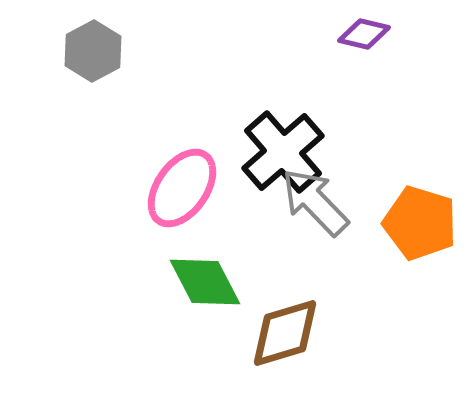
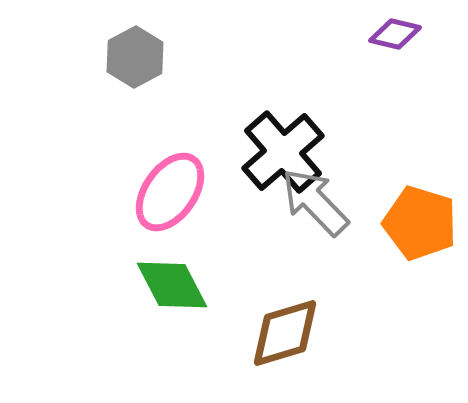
purple diamond: moved 31 px right
gray hexagon: moved 42 px right, 6 px down
pink ellipse: moved 12 px left, 4 px down
green diamond: moved 33 px left, 3 px down
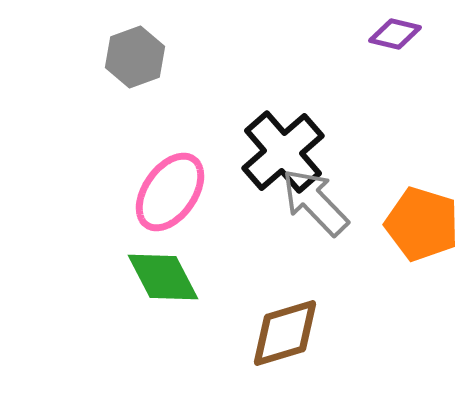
gray hexagon: rotated 8 degrees clockwise
orange pentagon: moved 2 px right, 1 px down
green diamond: moved 9 px left, 8 px up
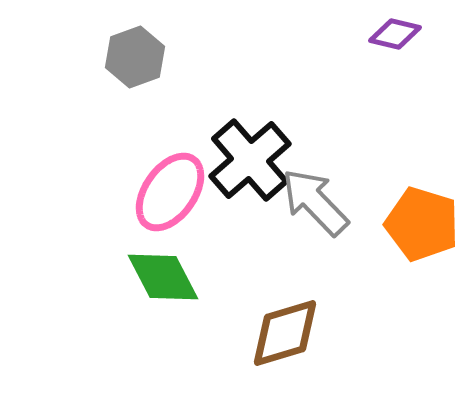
black cross: moved 33 px left, 8 px down
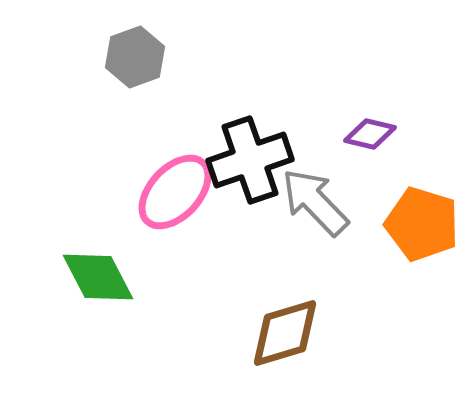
purple diamond: moved 25 px left, 100 px down
black cross: rotated 22 degrees clockwise
pink ellipse: moved 5 px right; rotated 8 degrees clockwise
green diamond: moved 65 px left
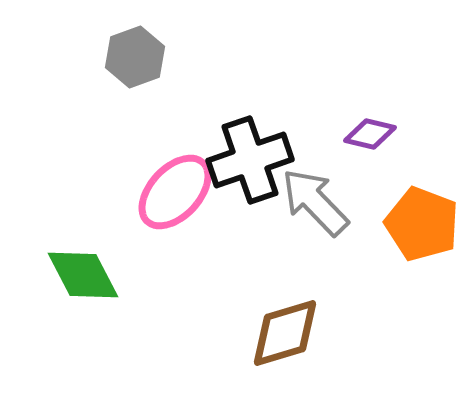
orange pentagon: rotated 4 degrees clockwise
green diamond: moved 15 px left, 2 px up
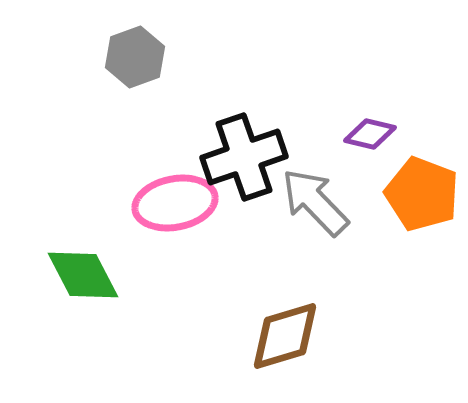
black cross: moved 6 px left, 3 px up
pink ellipse: moved 11 px down; rotated 36 degrees clockwise
orange pentagon: moved 30 px up
brown diamond: moved 3 px down
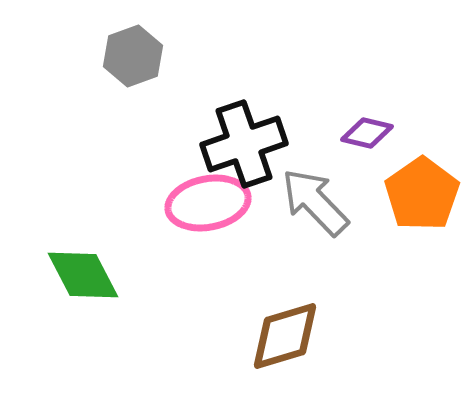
gray hexagon: moved 2 px left, 1 px up
purple diamond: moved 3 px left, 1 px up
black cross: moved 13 px up
orange pentagon: rotated 16 degrees clockwise
pink ellipse: moved 33 px right
